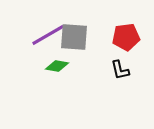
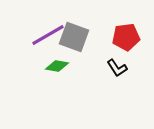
gray square: rotated 16 degrees clockwise
black L-shape: moved 3 px left, 2 px up; rotated 20 degrees counterclockwise
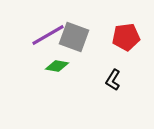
black L-shape: moved 4 px left, 12 px down; rotated 65 degrees clockwise
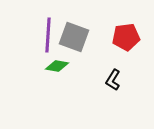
purple line: rotated 56 degrees counterclockwise
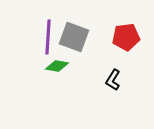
purple line: moved 2 px down
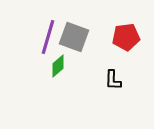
purple line: rotated 12 degrees clockwise
green diamond: moved 1 px right; rotated 50 degrees counterclockwise
black L-shape: rotated 30 degrees counterclockwise
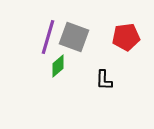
black L-shape: moved 9 px left
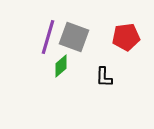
green diamond: moved 3 px right
black L-shape: moved 3 px up
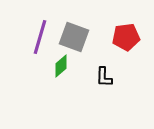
purple line: moved 8 px left
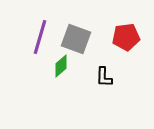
gray square: moved 2 px right, 2 px down
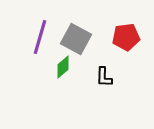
gray square: rotated 8 degrees clockwise
green diamond: moved 2 px right, 1 px down
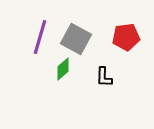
green diamond: moved 2 px down
